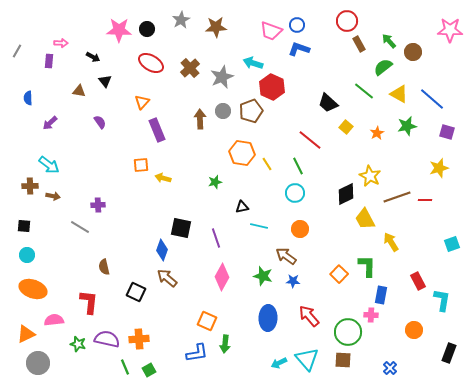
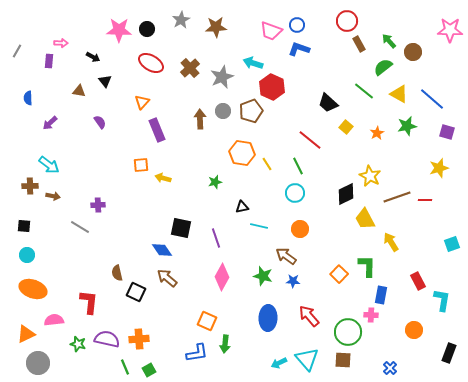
blue diamond at (162, 250): rotated 55 degrees counterclockwise
brown semicircle at (104, 267): moved 13 px right, 6 px down
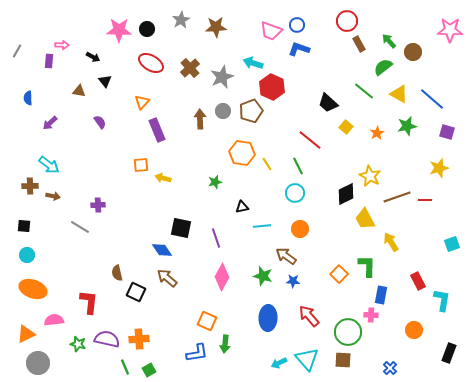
pink arrow at (61, 43): moved 1 px right, 2 px down
cyan line at (259, 226): moved 3 px right; rotated 18 degrees counterclockwise
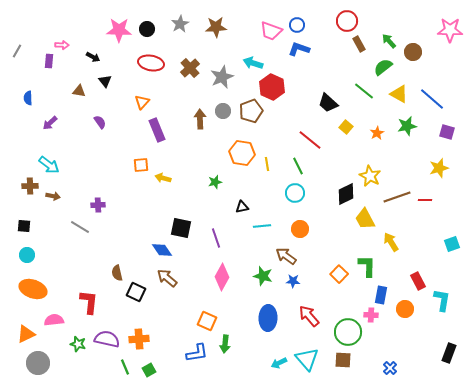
gray star at (181, 20): moved 1 px left, 4 px down
red ellipse at (151, 63): rotated 20 degrees counterclockwise
yellow line at (267, 164): rotated 24 degrees clockwise
orange circle at (414, 330): moved 9 px left, 21 px up
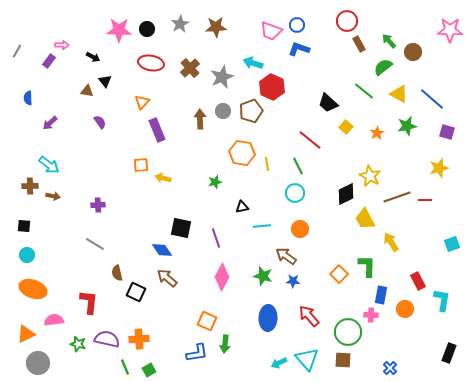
purple rectangle at (49, 61): rotated 32 degrees clockwise
brown triangle at (79, 91): moved 8 px right
gray line at (80, 227): moved 15 px right, 17 px down
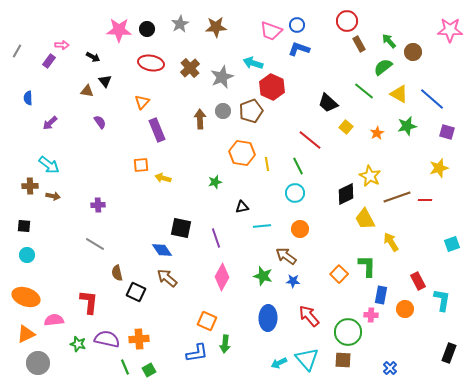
orange ellipse at (33, 289): moved 7 px left, 8 px down
